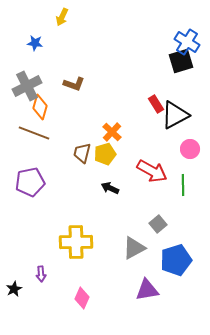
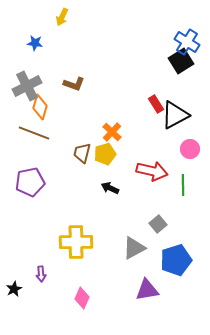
black square: rotated 15 degrees counterclockwise
red arrow: rotated 16 degrees counterclockwise
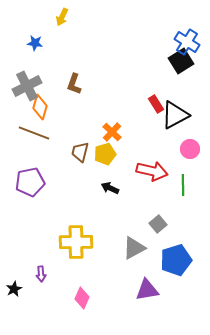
brown L-shape: rotated 90 degrees clockwise
brown trapezoid: moved 2 px left, 1 px up
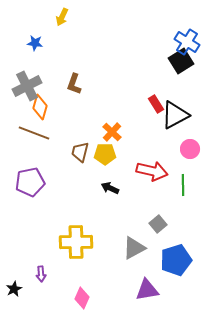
yellow pentagon: rotated 15 degrees clockwise
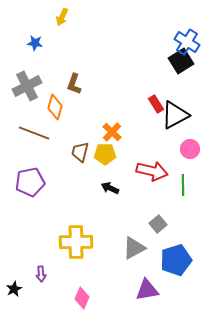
orange diamond: moved 15 px right
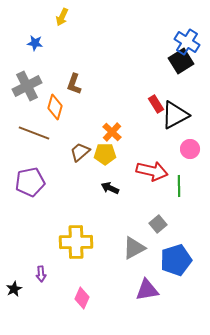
brown trapezoid: rotated 35 degrees clockwise
green line: moved 4 px left, 1 px down
